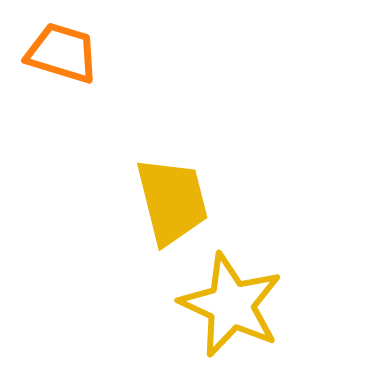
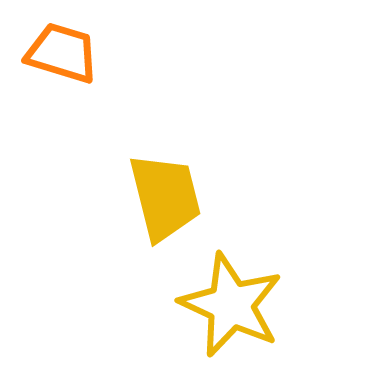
yellow trapezoid: moved 7 px left, 4 px up
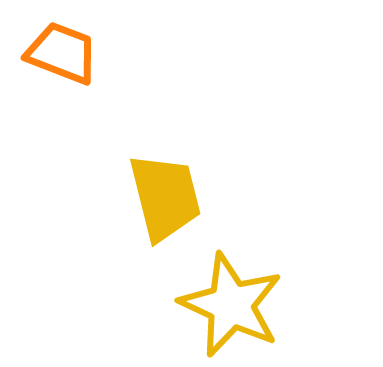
orange trapezoid: rotated 4 degrees clockwise
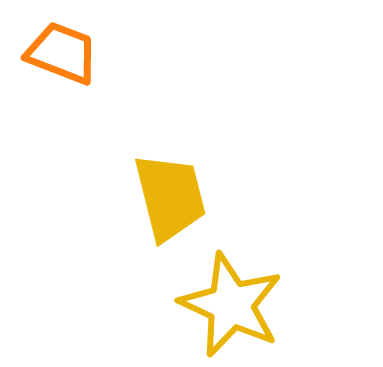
yellow trapezoid: moved 5 px right
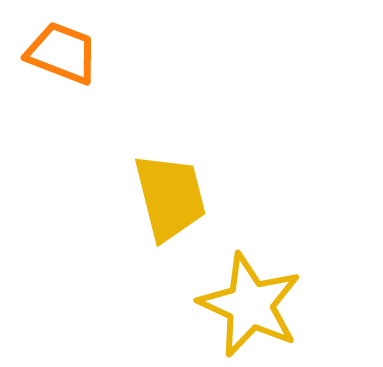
yellow star: moved 19 px right
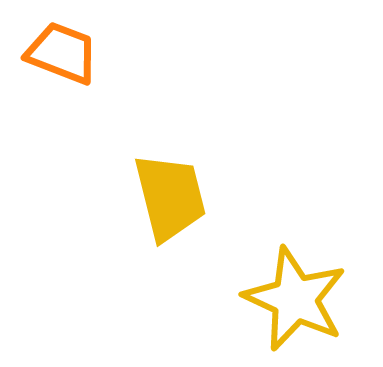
yellow star: moved 45 px right, 6 px up
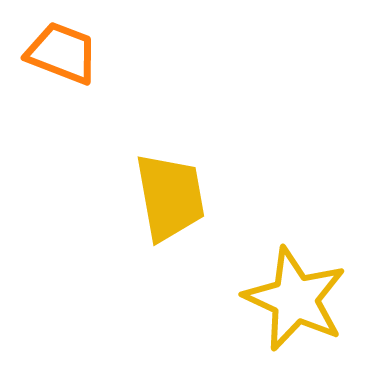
yellow trapezoid: rotated 4 degrees clockwise
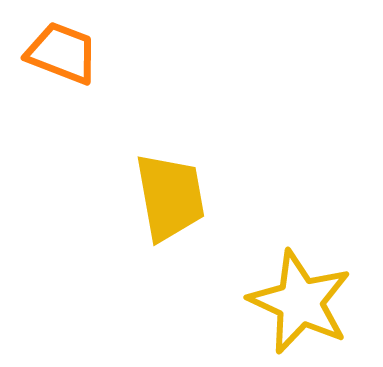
yellow star: moved 5 px right, 3 px down
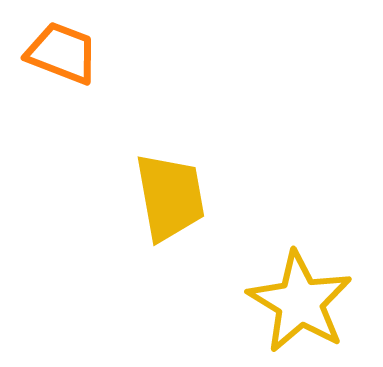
yellow star: rotated 6 degrees clockwise
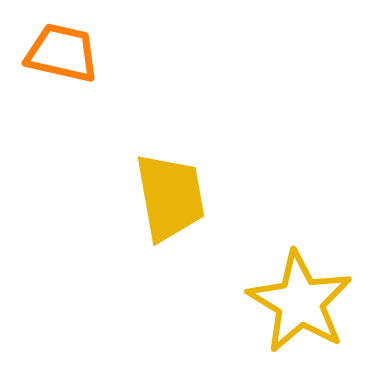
orange trapezoid: rotated 8 degrees counterclockwise
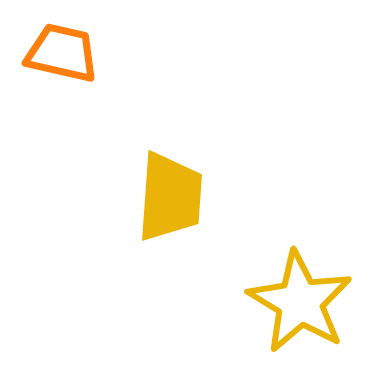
yellow trapezoid: rotated 14 degrees clockwise
